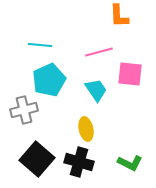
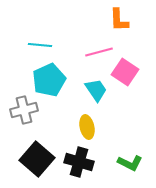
orange L-shape: moved 4 px down
pink square: moved 5 px left, 2 px up; rotated 28 degrees clockwise
yellow ellipse: moved 1 px right, 2 px up
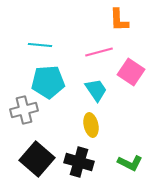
pink square: moved 6 px right
cyan pentagon: moved 1 px left, 2 px down; rotated 20 degrees clockwise
yellow ellipse: moved 4 px right, 2 px up
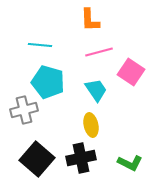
orange L-shape: moved 29 px left
cyan pentagon: rotated 20 degrees clockwise
black cross: moved 2 px right, 4 px up; rotated 28 degrees counterclockwise
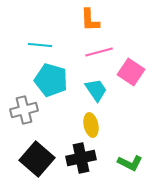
cyan pentagon: moved 3 px right, 2 px up
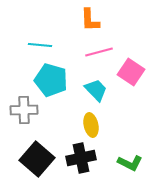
cyan trapezoid: rotated 10 degrees counterclockwise
gray cross: rotated 12 degrees clockwise
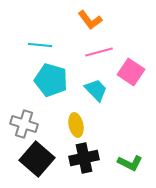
orange L-shape: rotated 35 degrees counterclockwise
gray cross: moved 14 px down; rotated 20 degrees clockwise
yellow ellipse: moved 15 px left
black cross: moved 3 px right
